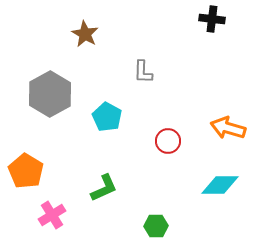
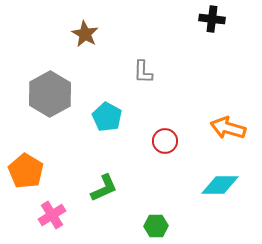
red circle: moved 3 px left
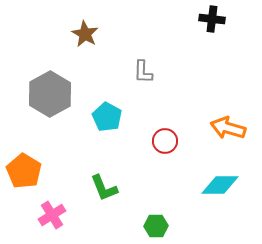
orange pentagon: moved 2 px left
green L-shape: rotated 92 degrees clockwise
